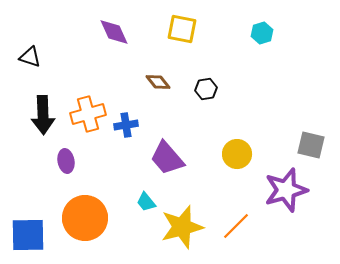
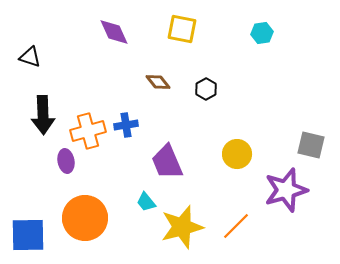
cyan hexagon: rotated 10 degrees clockwise
black hexagon: rotated 20 degrees counterclockwise
orange cross: moved 17 px down
purple trapezoid: moved 4 px down; rotated 18 degrees clockwise
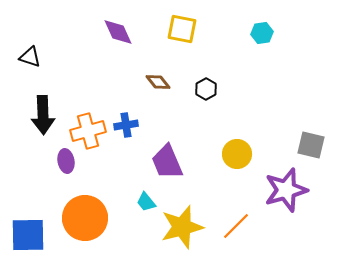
purple diamond: moved 4 px right
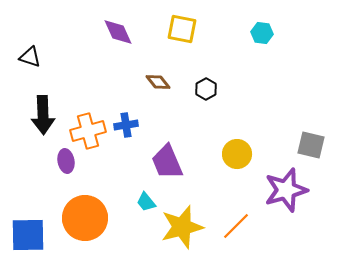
cyan hexagon: rotated 15 degrees clockwise
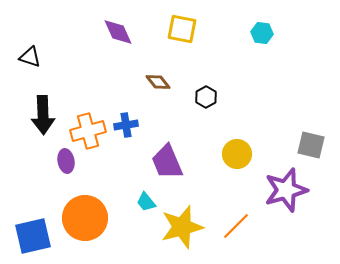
black hexagon: moved 8 px down
blue square: moved 5 px right, 1 px down; rotated 12 degrees counterclockwise
